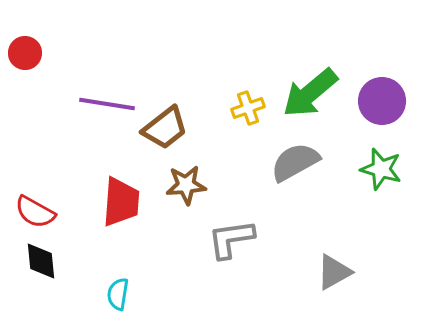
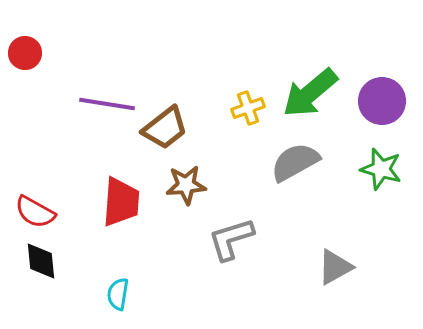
gray L-shape: rotated 9 degrees counterclockwise
gray triangle: moved 1 px right, 5 px up
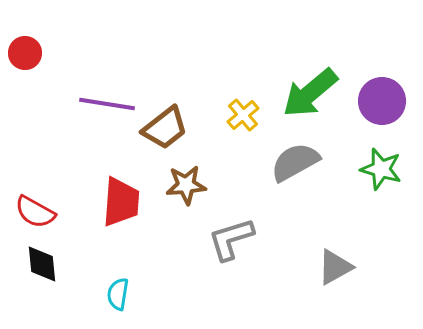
yellow cross: moved 5 px left, 7 px down; rotated 20 degrees counterclockwise
black diamond: moved 1 px right, 3 px down
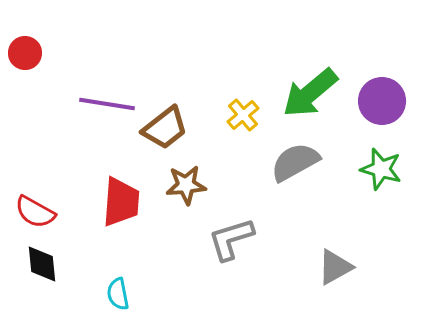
cyan semicircle: rotated 20 degrees counterclockwise
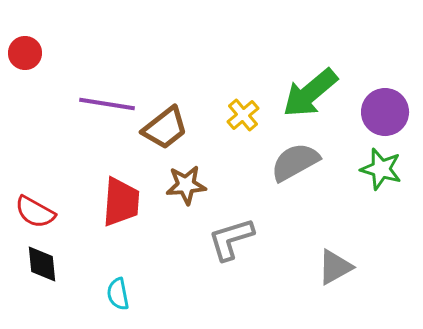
purple circle: moved 3 px right, 11 px down
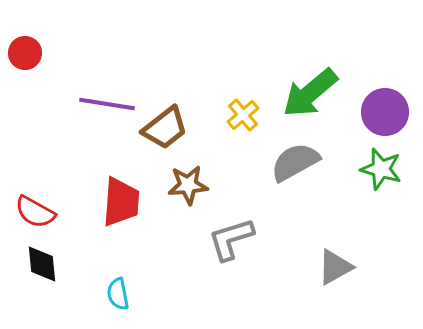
brown star: moved 2 px right
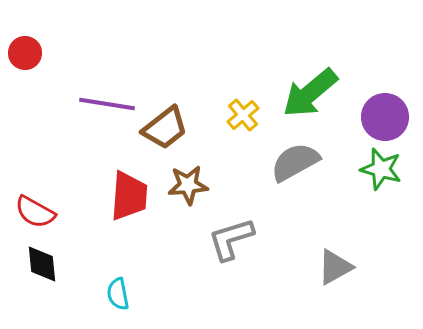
purple circle: moved 5 px down
red trapezoid: moved 8 px right, 6 px up
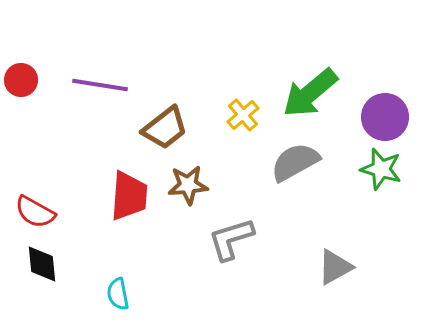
red circle: moved 4 px left, 27 px down
purple line: moved 7 px left, 19 px up
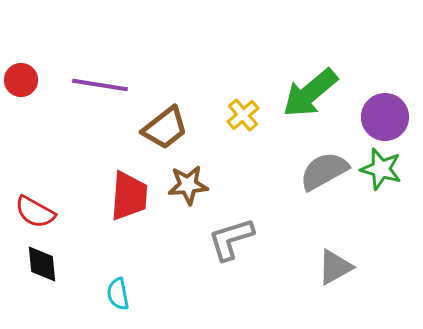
gray semicircle: moved 29 px right, 9 px down
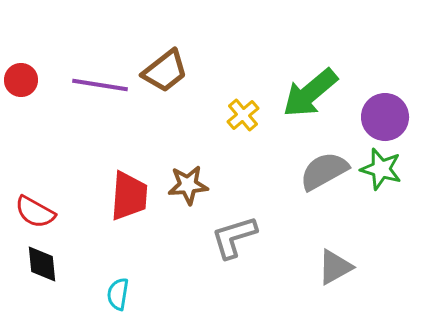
brown trapezoid: moved 57 px up
gray L-shape: moved 3 px right, 2 px up
cyan semicircle: rotated 20 degrees clockwise
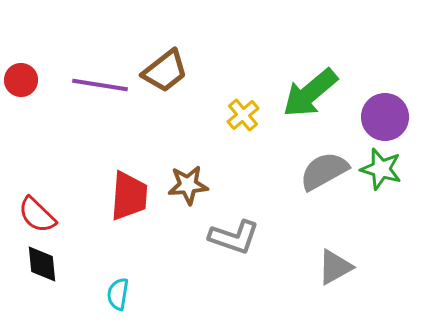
red semicircle: moved 2 px right, 3 px down; rotated 15 degrees clockwise
gray L-shape: rotated 144 degrees counterclockwise
